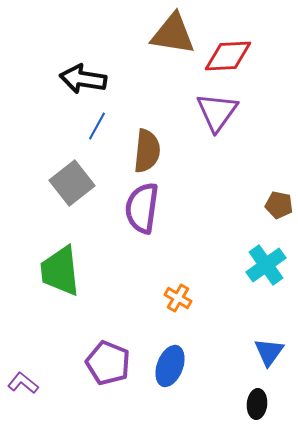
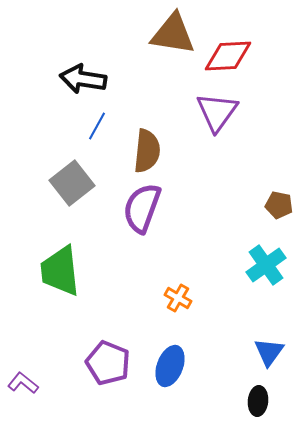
purple semicircle: rotated 12 degrees clockwise
black ellipse: moved 1 px right, 3 px up
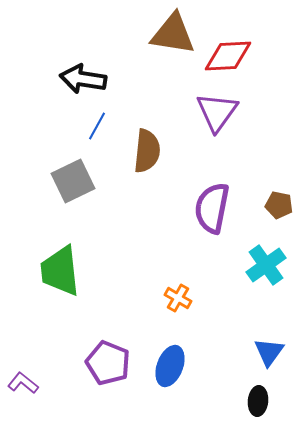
gray square: moved 1 px right, 2 px up; rotated 12 degrees clockwise
purple semicircle: moved 70 px right; rotated 9 degrees counterclockwise
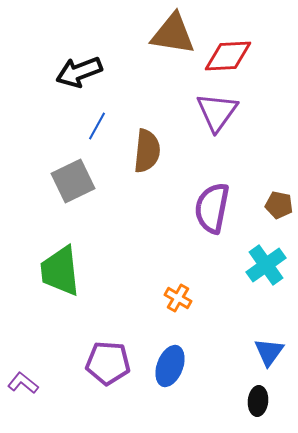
black arrow: moved 4 px left, 7 px up; rotated 30 degrees counterclockwise
purple pentagon: rotated 18 degrees counterclockwise
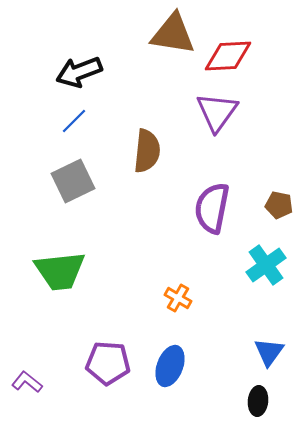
blue line: moved 23 px left, 5 px up; rotated 16 degrees clockwise
green trapezoid: rotated 90 degrees counterclockwise
purple L-shape: moved 4 px right, 1 px up
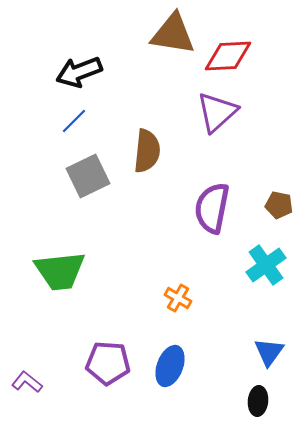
purple triangle: rotated 12 degrees clockwise
gray square: moved 15 px right, 5 px up
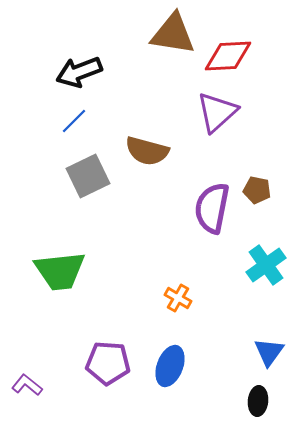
brown semicircle: rotated 99 degrees clockwise
brown pentagon: moved 22 px left, 15 px up
purple L-shape: moved 3 px down
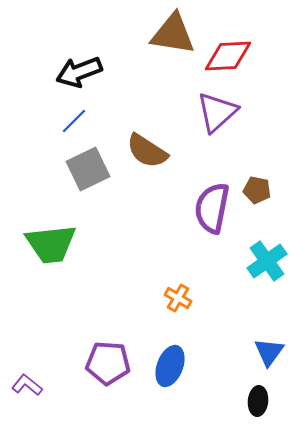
brown semicircle: rotated 18 degrees clockwise
gray square: moved 7 px up
cyan cross: moved 1 px right, 4 px up
green trapezoid: moved 9 px left, 27 px up
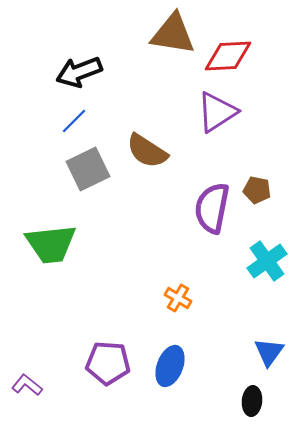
purple triangle: rotated 9 degrees clockwise
black ellipse: moved 6 px left
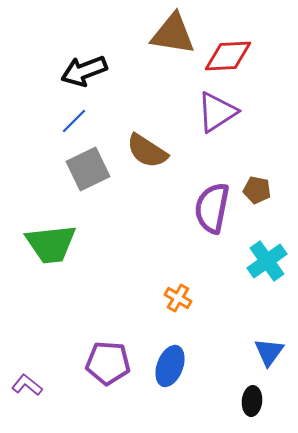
black arrow: moved 5 px right, 1 px up
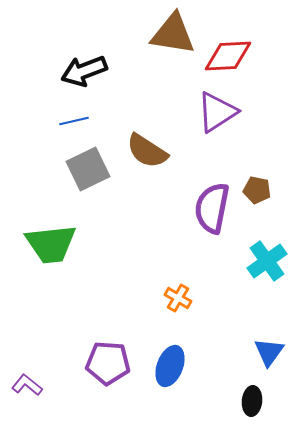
blue line: rotated 32 degrees clockwise
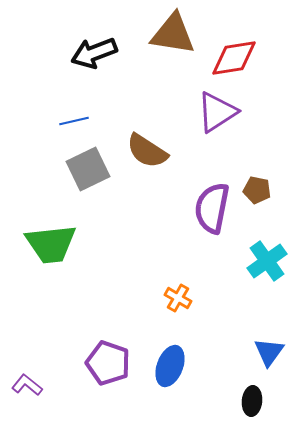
red diamond: moved 6 px right, 2 px down; rotated 6 degrees counterclockwise
black arrow: moved 10 px right, 18 px up
purple pentagon: rotated 15 degrees clockwise
